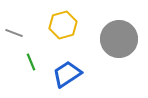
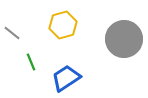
gray line: moved 2 px left; rotated 18 degrees clockwise
gray circle: moved 5 px right
blue trapezoid: moved 1 px left, 4 px down
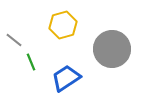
gray line: moved 2 px right, 7 px down
gray circle: moved 12 px left, 10 px down
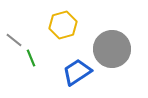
green line: moved 4 px up
blue trapezoid: moved 11 px right, 6 px up
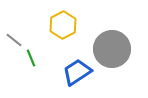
yellow hexagon: rotated 12 degrees counterclockwise
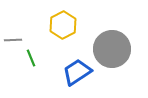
gray line: moved 1 px left; rotated 42 degrees counterclockwise
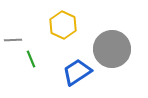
yellow hexagon: rotated 8 degrees counterclockwise
green line: moved 1 px down
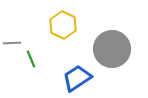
gray line: moved 1 px left, 3 px down
blue trapezoid: moved 6 px down
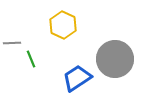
gray circle: moved 3 px right, 10 px down
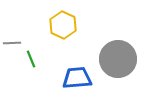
gray circle: moved 3 px right
blue trapezoid: rotated 28 degrees clockwise
